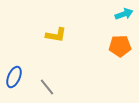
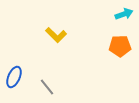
yellow L-shape: rotated 35 degrees clockwise
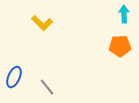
cyan arrow: rotated 72 degrees counterclockwise
yellow L-shape: moved 14 px left, 12 px up
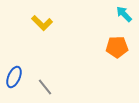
cyan arrow: rotated 42 degrees counterclockwise
orange pentagon: moved 3 px left, 1 px down
gray line: moved 2 px left
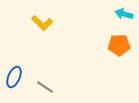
cyan arrow: rotated 30 degrees counterclockwise
orange pentagon: moved 2 px right, 2 px up
gray line: rotated 18 degrees counterclockwise
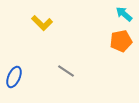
cyan arrow: rotated 24 degrees clockwise
orange pentagon: moved 2 px right, 4 px up; rotated 10 degrees counterclockwise
gray line: moved 21 px right, 16 px up
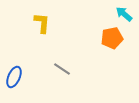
yellow L-shape: rotated 130 degrees counterclockwise
orange pentagon: moved 9 px left, 3 px up
gray line: moved 4 px left, 2 px up
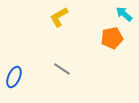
yellow L-shape: moved 17 px right, 6 px up; rotated 125 degrees counterclockwise
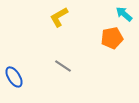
gray line: moved 1 px right, 3 px up
blue ellipse: rotated 55 degrees counterclockwise
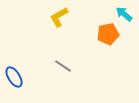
orange pentagon: moved 4 px left, 4 px up
